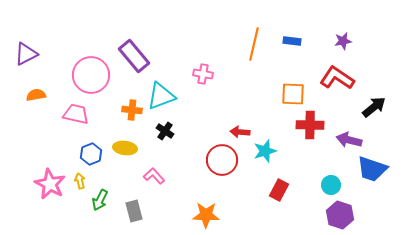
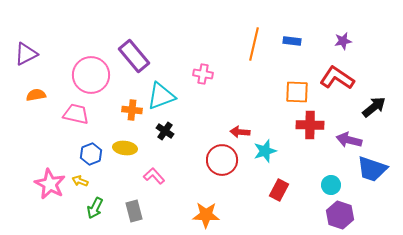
orange square: moved 4 px right, 2 px up
yellow arrow: rotated 56 degrees counterclockwise
green arrow: moved 5 px left, 8 px down
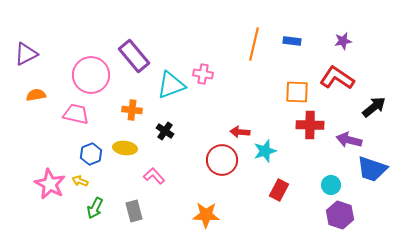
cyan triangle: moved 10 px right, 11 px up
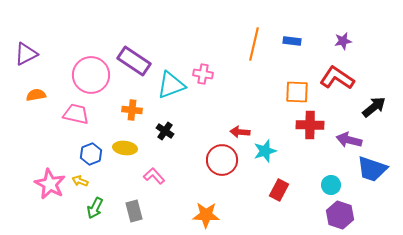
purple rectangle: moved 5 px down; rotated 16 degrees counterclockwise
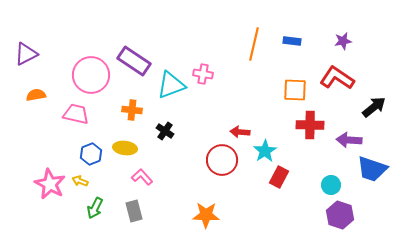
orange square: moved 2 px left, 2 px up
purple arrow: rotated 10 degrees counterclockwise
cyan star: rotated 15 degrees counterclockwise
pink L-shape: moved 12 px left, 1 px down
red rectangle: moved 13 px up
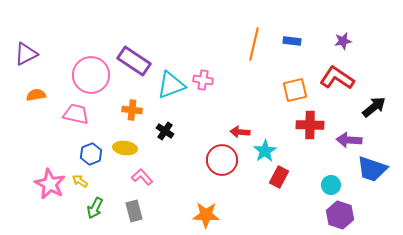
pink cross: moved 6 px down
orange square: rotated 15 degrees counterclockwise
yellow arrow: rotated 14 degrees clockwise
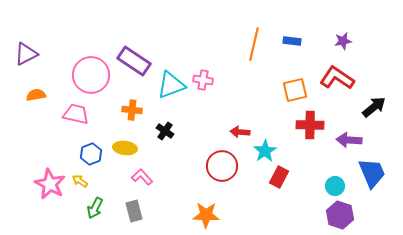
red circle: moved 6 px down
blue trapezoid: moved 4 px down; rotated 132 degrees counterclockwise
cyan circle: moved 4 px right, 1 px down
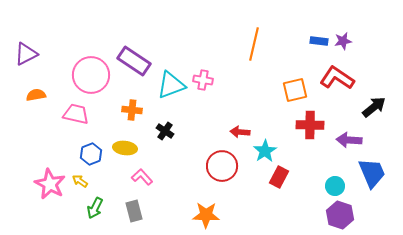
blue rectangle: moved 27 px right
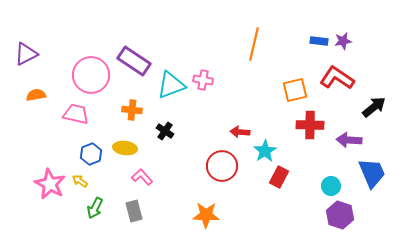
cyan circle: moved 4 px left
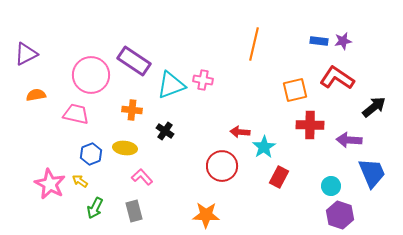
cyan star: moved 1 px left, 4 px up
